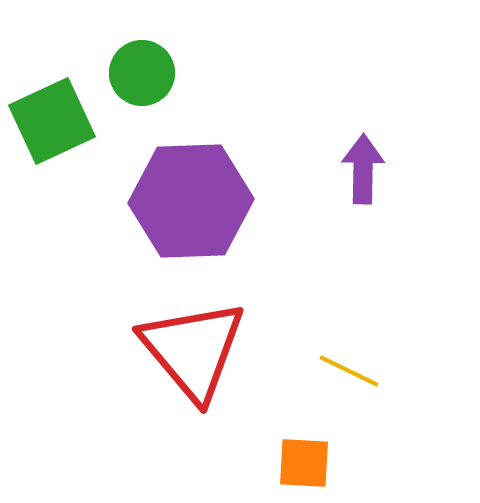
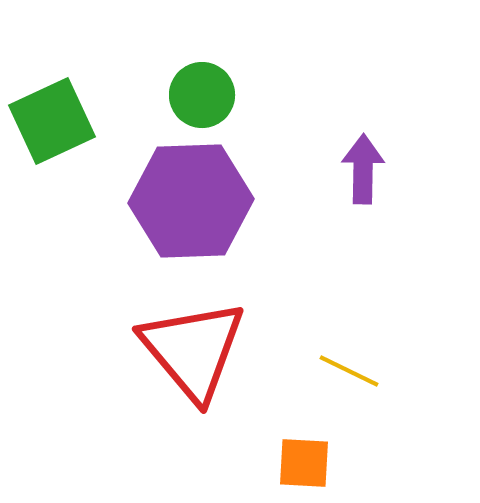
green circle: moved 60 px right, 22 px down
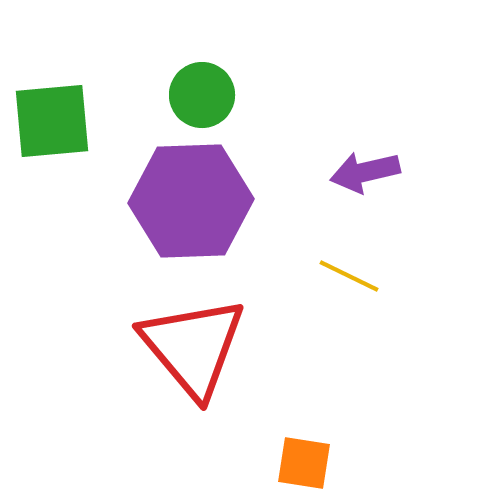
green square: rotated 20 degrees clockwise
purple arrow: moved 2 px right, 3 px down; rotated 104 degrees counterclockwise
red triangle: moved 3 px up
yellow line: moved 95 px up
orange square: rotated 6 degrees clockwise
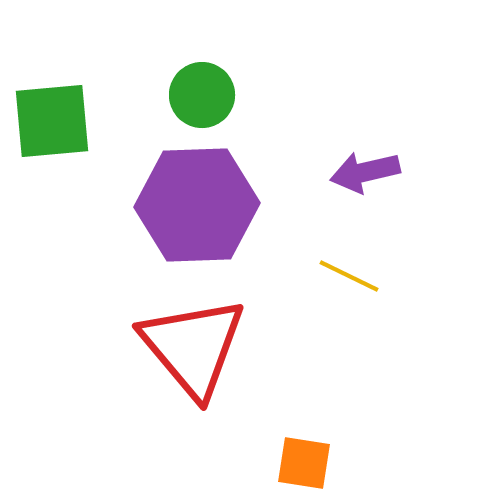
purple hexagon: moved 6 px right, 4 px down
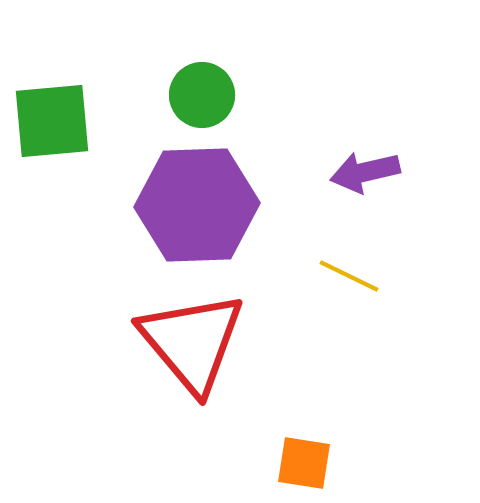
red triangle: moved 1 px left, 5 px up
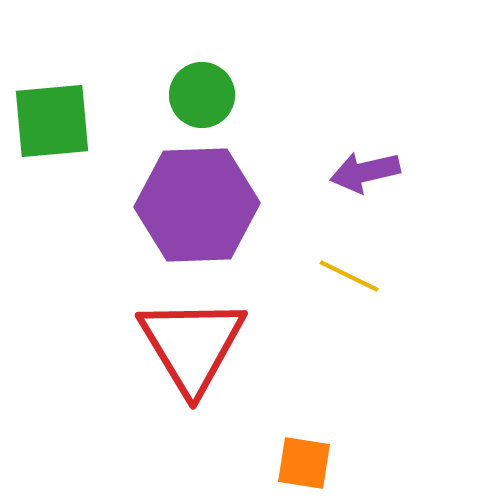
red triangle: moved 3 px down; rotated 9 degrees clockwise
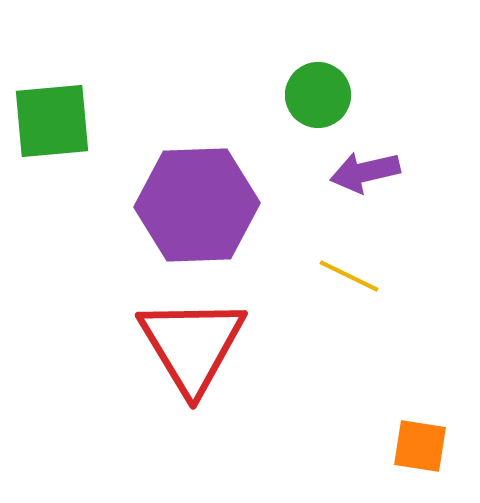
green circle: moved 116 px right
orange square: moved 116 px right, 17 px up
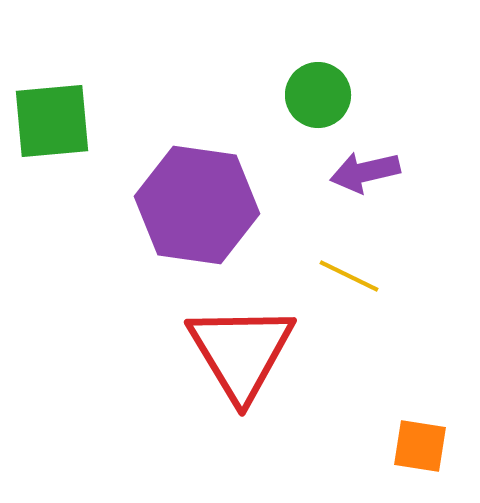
purple hexagon: rotated 10 degrees clockwise
red triangle: moved 49 px right, 7 px down
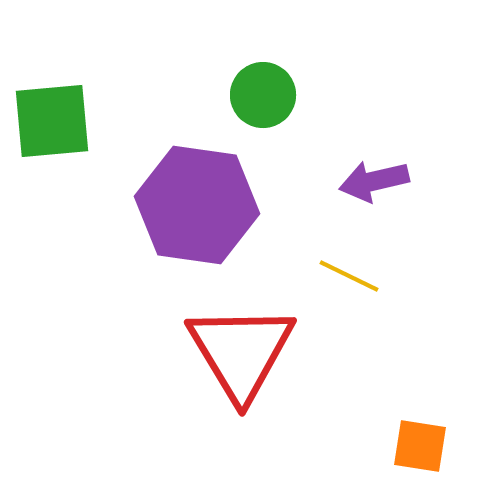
green circle: moved 55 px left
purple arrow: moved 9 px right, 9 px down
